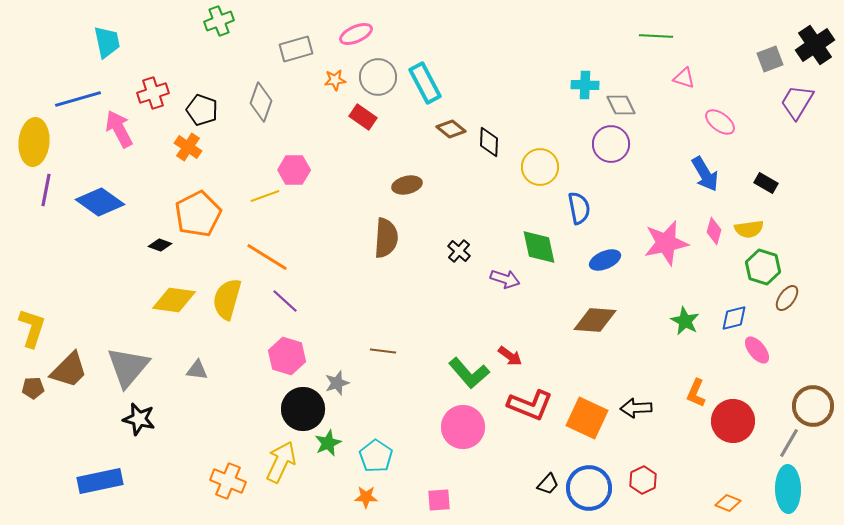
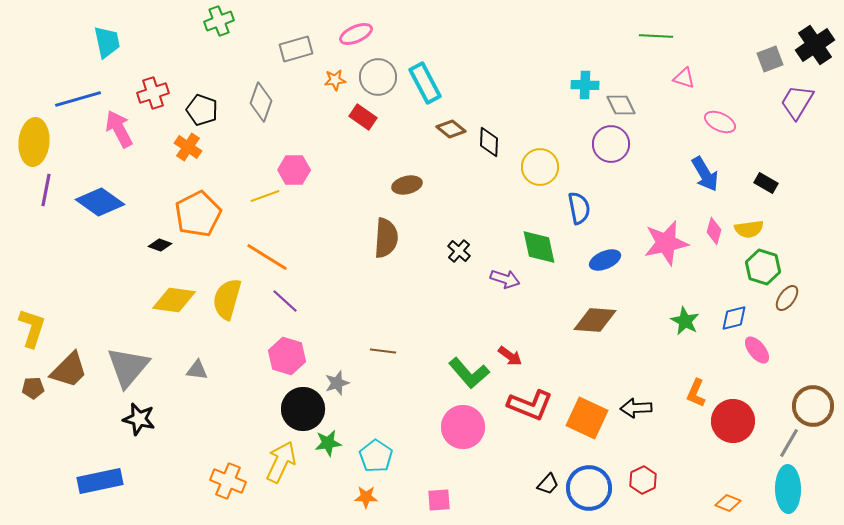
pink ellipse at (720, 122): rotated 12 degrees counterclockwise
green star at (328, 443): rotated 16 degrees clockwise
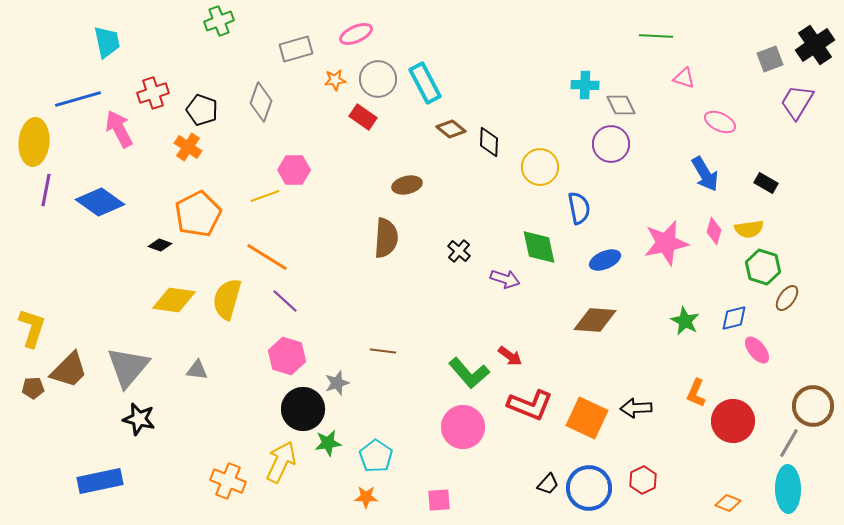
gray circle at (378, 77): moved 2 px down
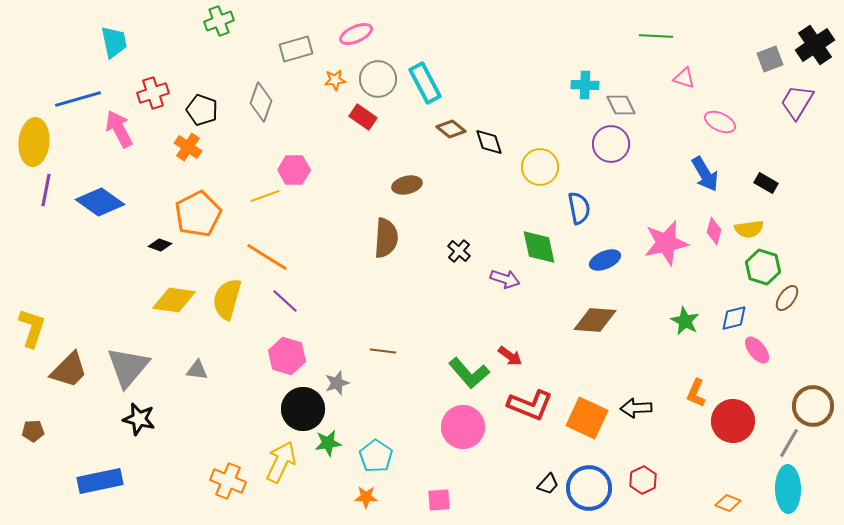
cyan trapezoid at (107, 42): moved 7 px right
black diamond at (489, 142): rotated 20 degrees counterclockwise
brown pentagon at (33, 388): moved 43 px down
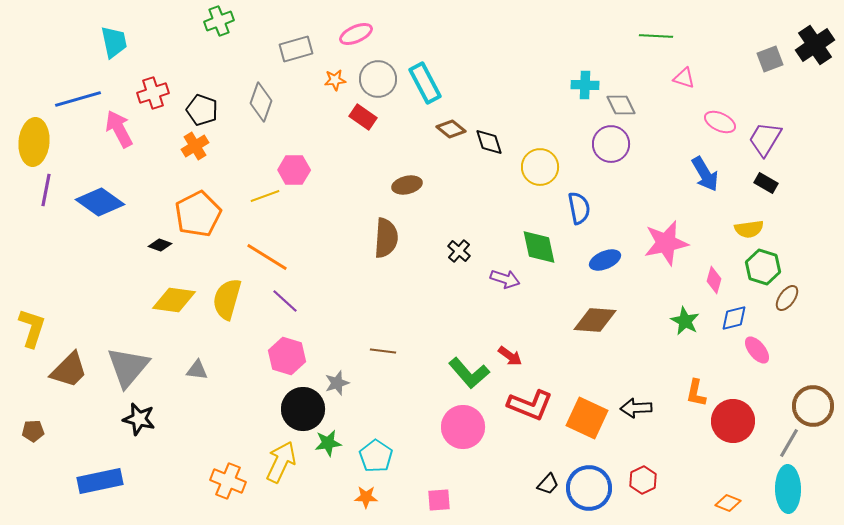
purple trapezoid at (797, 102): moved 32 px left, 37 px down
orange cross at (188, 147): moved 7 px right, 1 px up; rotated 24 degrees clockwise
pink diamond at (714, 231): moved 49 px down
orange L-shape at (696, 393): rotated 12 degrees counterclockwise
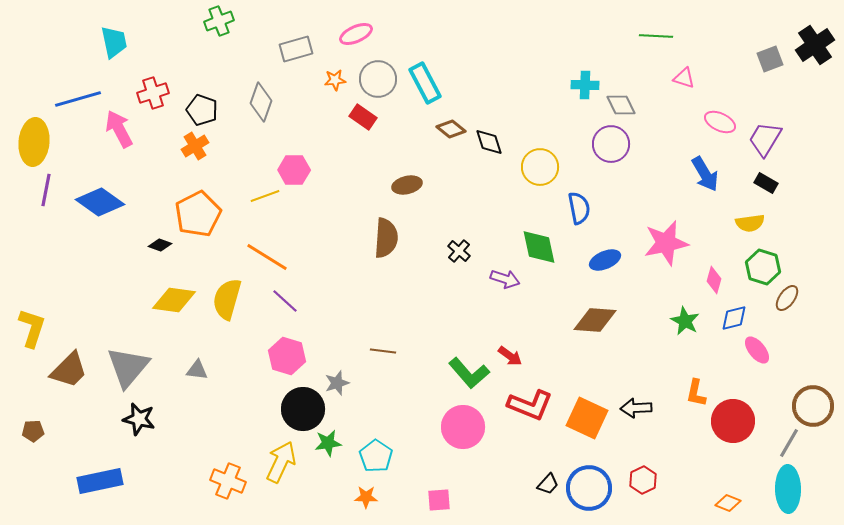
yellow semicircle at (749, 229): moved 1 px right, 6 px up
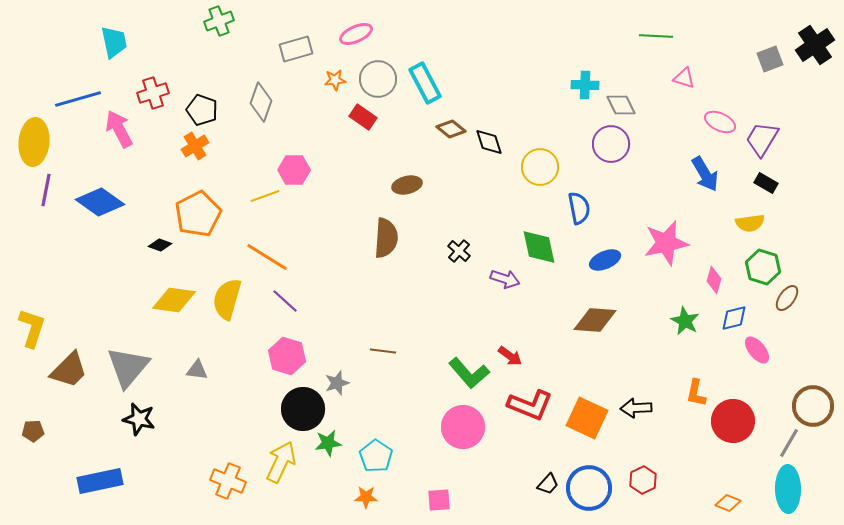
purple trapezoid at (765, 139): moved 3 px left
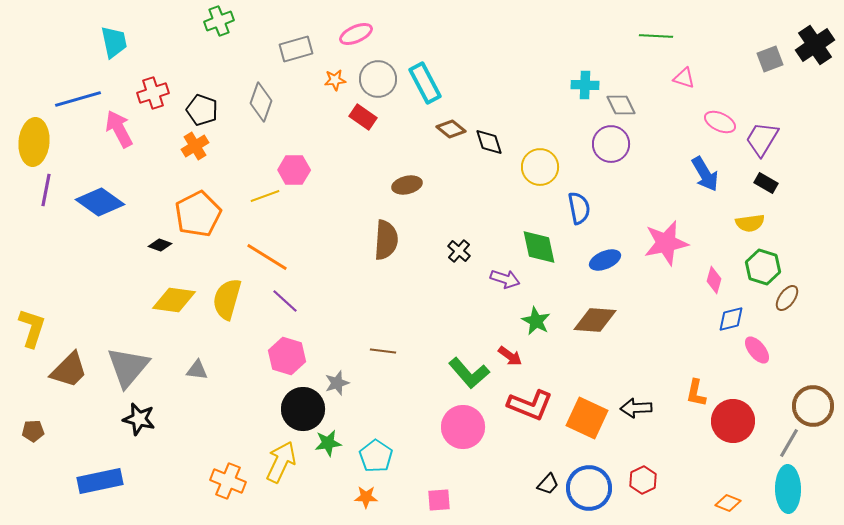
brown semicircle at (386, 238): moved 2 px down
blue diamond at (734, 318): moved 3 px left, 1 px down
green star at (685, 321): moved 149 px left
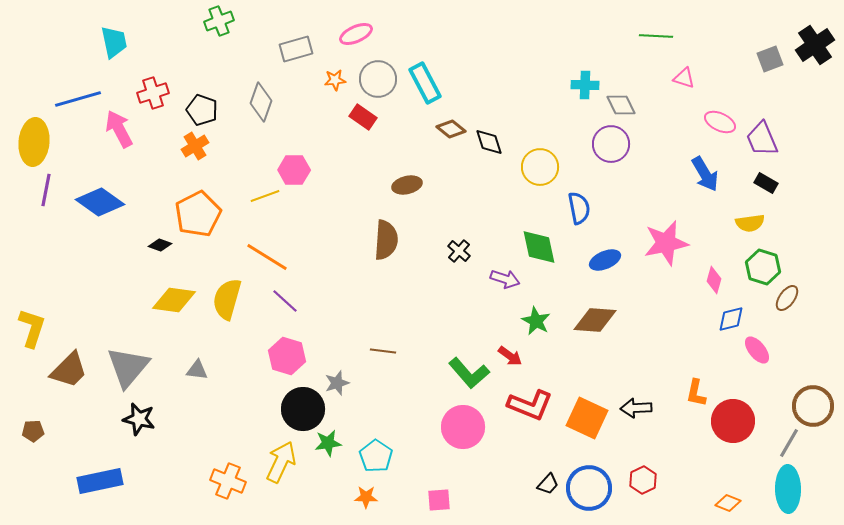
purple trapezoid at (762, 139): rotated 54 degrees counterclockwise
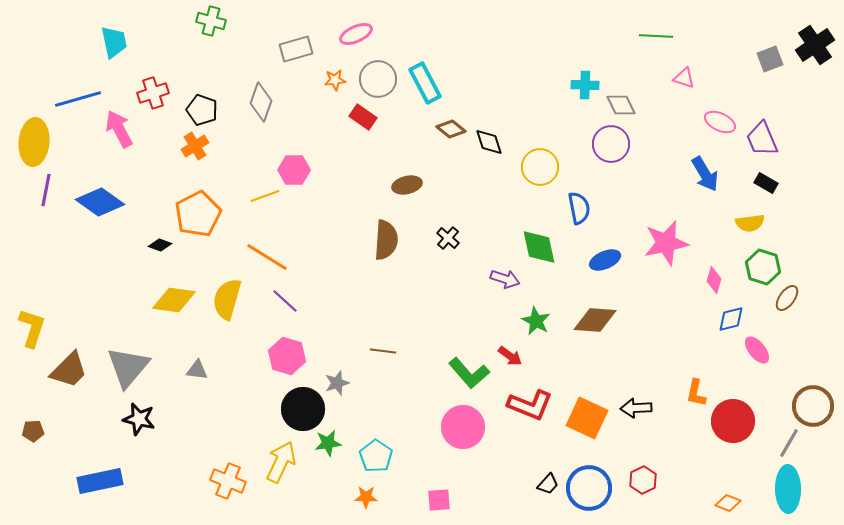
green cross at (219, 21): moved 8 px left; rotated 36 degrees clockwise
black cross at (459, 251): moved 11 px left, 13 px up
